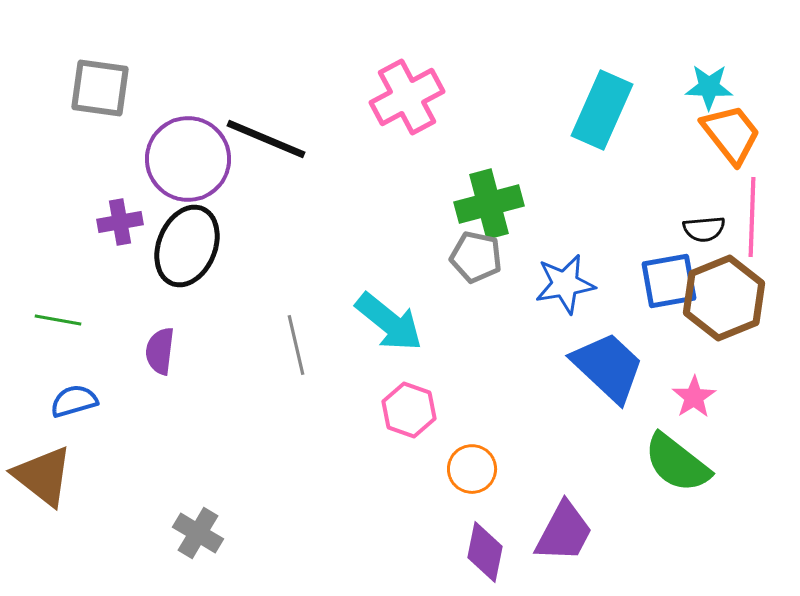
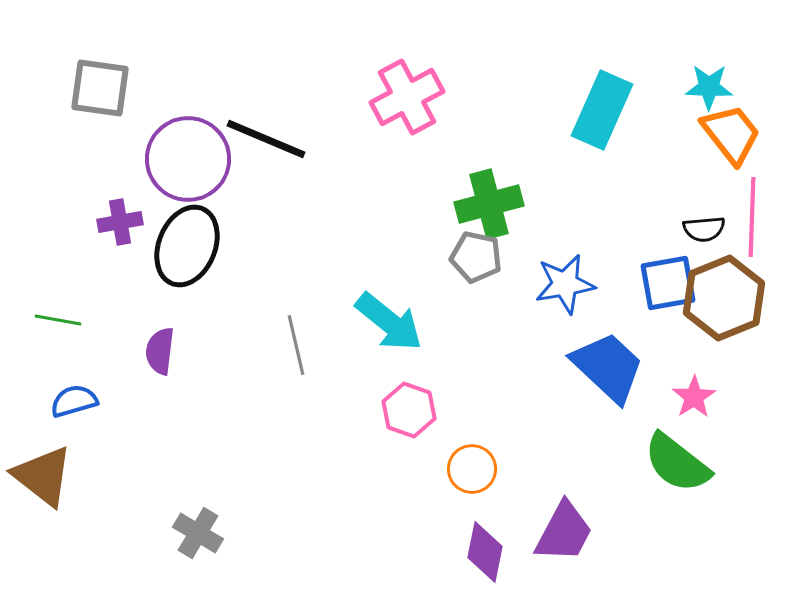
blue square: moved 1 px left, 2 px down
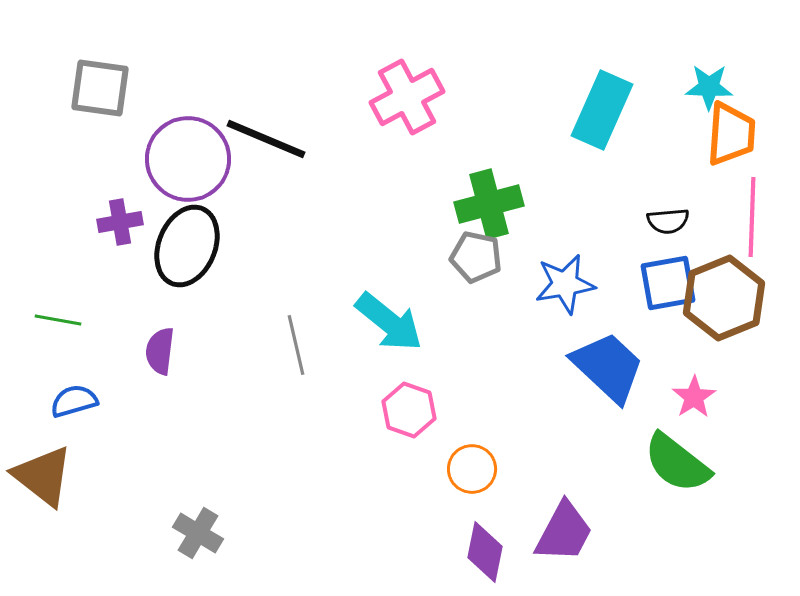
orange trapezoid: rotated 42 degrees clockwise
black semicircle: moved 36 px left, 8 px up
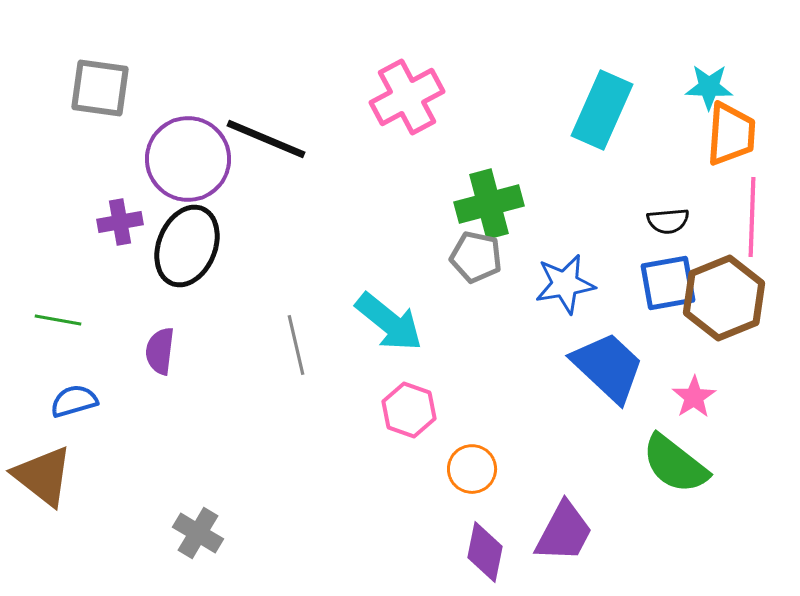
green semicircle: moved 2 px left, 1 px down
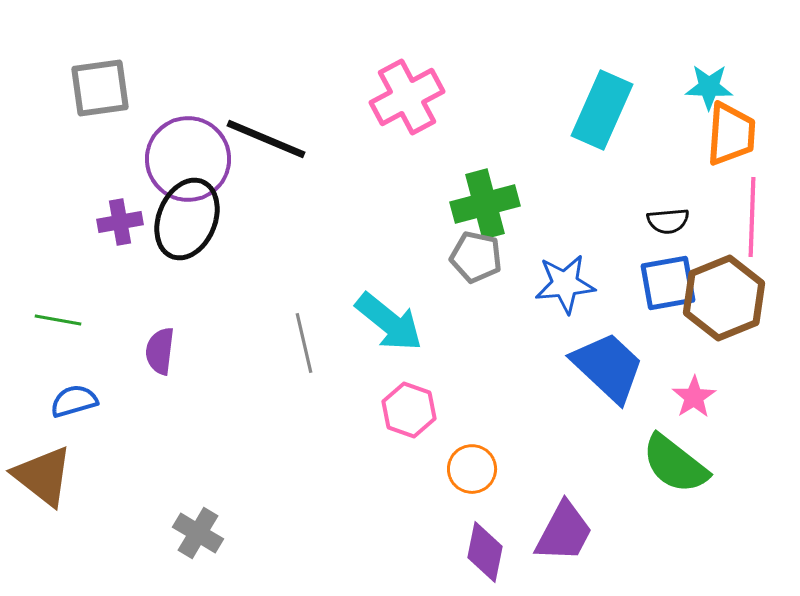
gray square: rotated 16 degrees counterclockwise
green cross: moved 4 px left
black ellipse: moved 27 px up
blue star: rotated 4 degrees clockwise
gray line: moved 8 px right, 2 px up
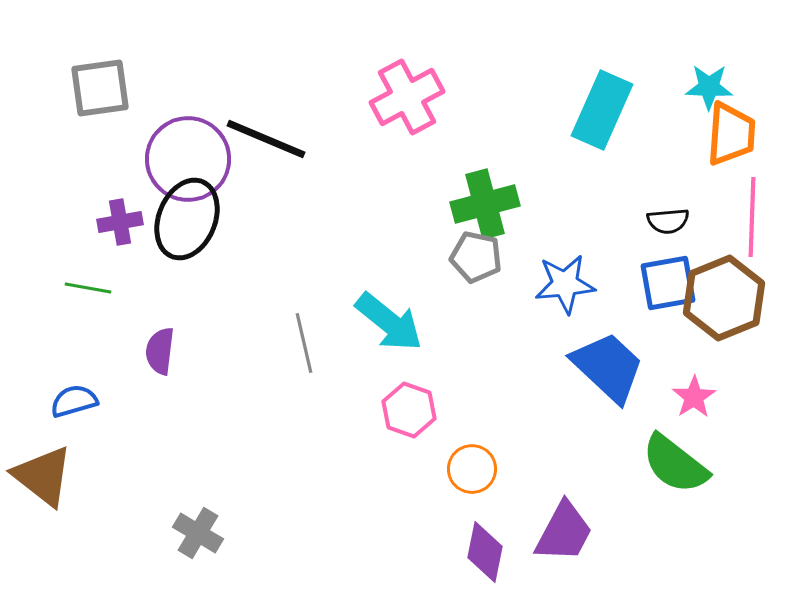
green line: moved 30 px right, 32 px up
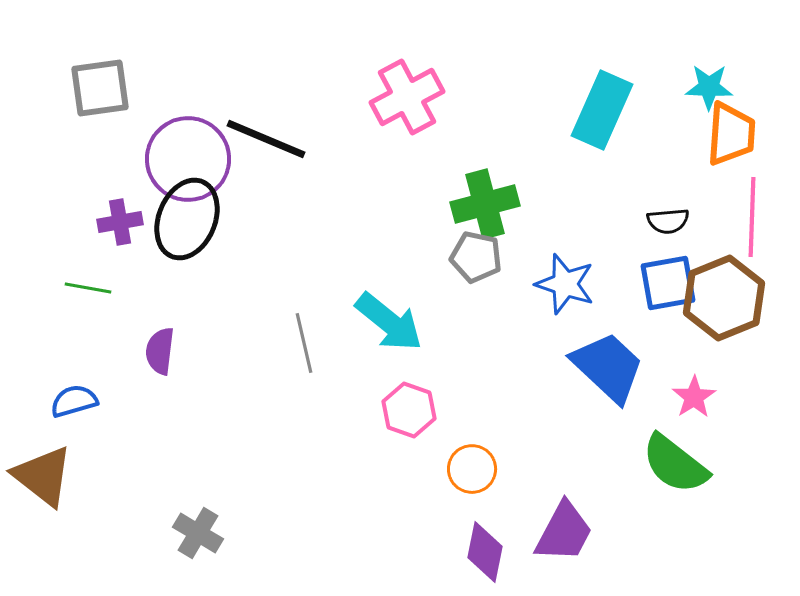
blue star: rotated 24 degrees clockwise
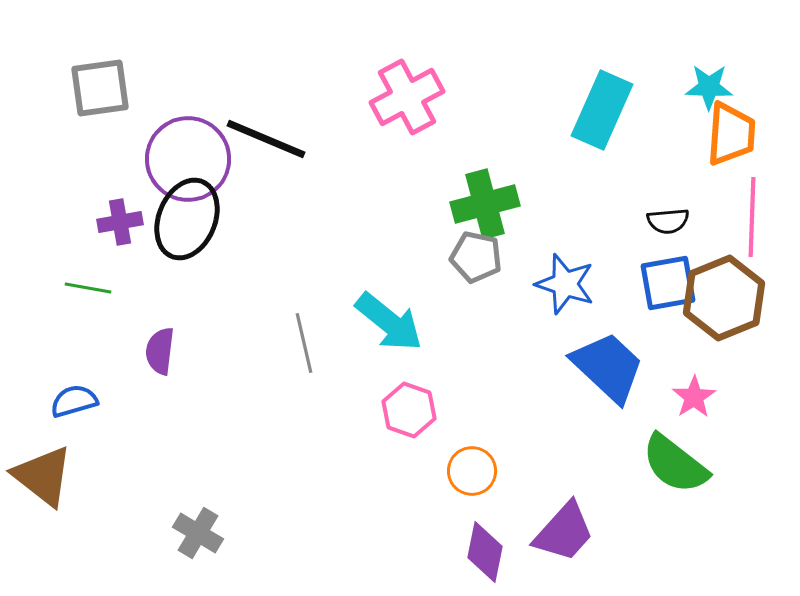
orange circle: moved 2 px down
purple trapezoid: rotated 14 degrees clockwise
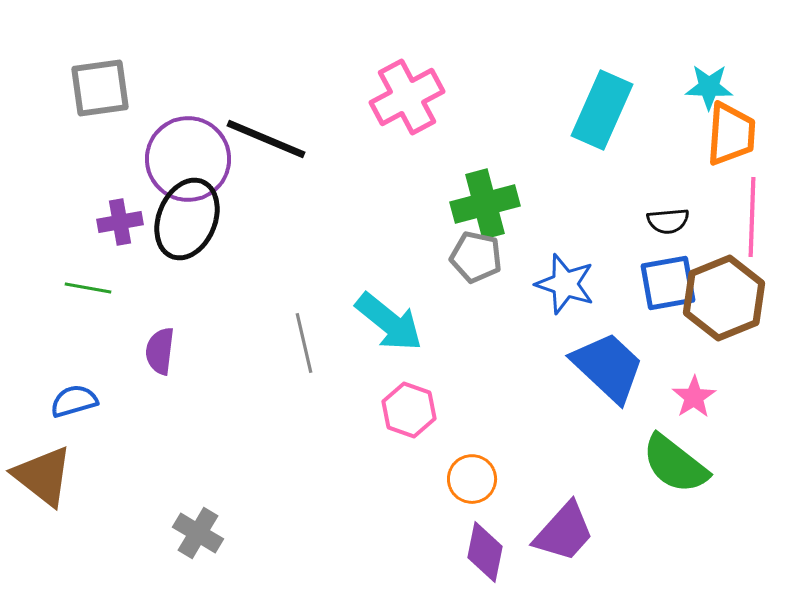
orange circle: moved 8 px down
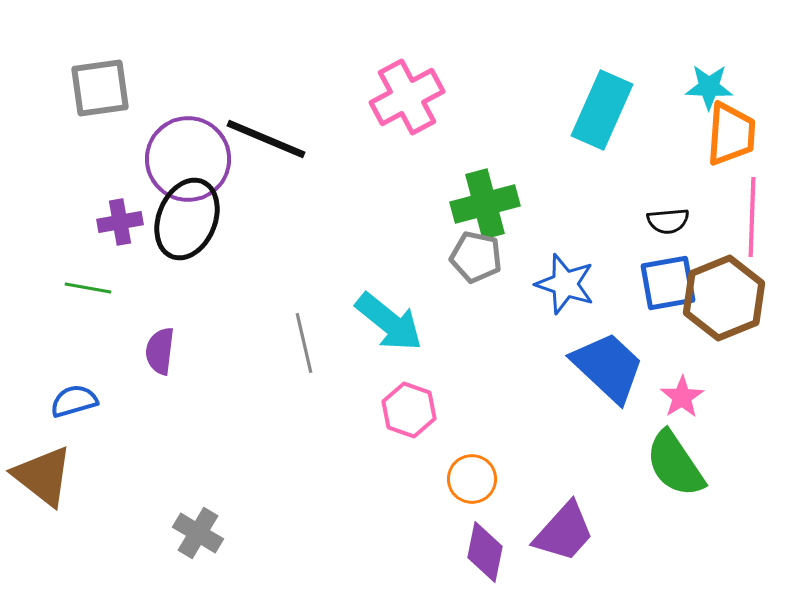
pink star: moved 12 px left
green semicircle: rotated 18 degrees clockwise
